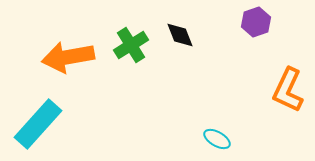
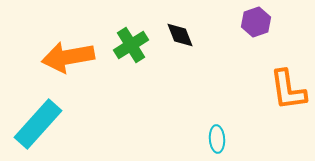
orange L-shape: rotated 33 degrees counterclockwise
cyan ellipse: rotated 56 degrees clockwise
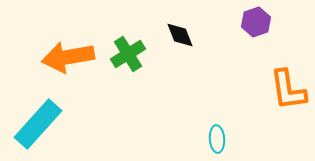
green cross: moved 3 px left, 9 px down
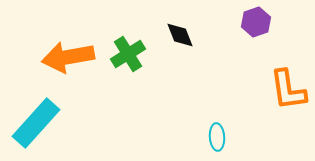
cyan rectangle: moved 2 px left, 1 px up
cyan ellipse: moved 2 px up
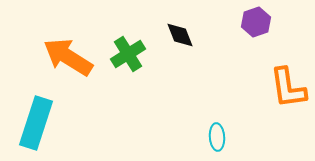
orange arrow: rotated 42 degrees clockwise
orange L-shape: moved 2 px up
cyan rectangle: rotated 24 degrees counterclockwise
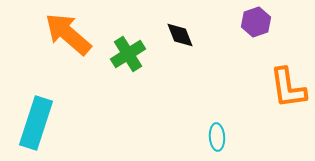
orange arrow: moved 23 px up; rotated 9 degrees clockwise
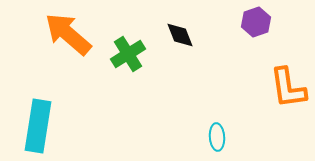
cyan rectangle: moved 2 px right, 3 px down; rotated 9 degrees counterclockwise
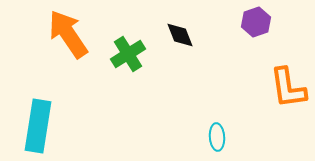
orange arrow: rotated 15 degrees clockwise
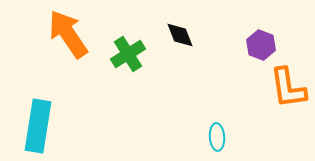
purple hexagon: moved 5 px right, 23 px down; rotated 20 degrees counterclockwise
